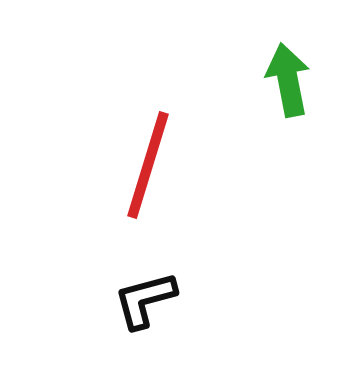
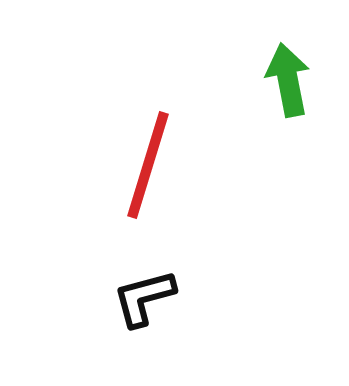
black L-shape: moved 1 px left, 2 px up
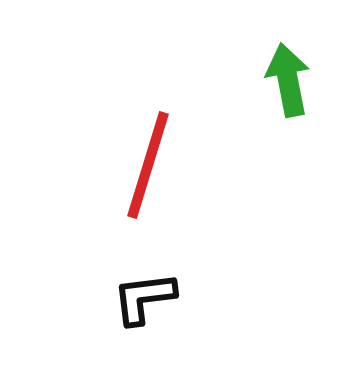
black L-shape: rotated 8 degrees clockwise
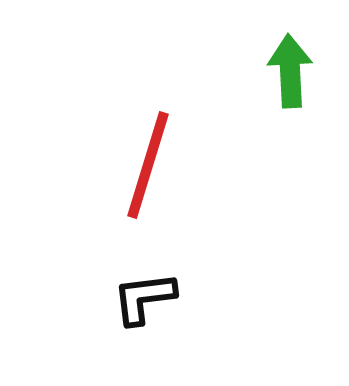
green arrow: moved 2 px right, 9 px up; rotated 8 degrees clockwise
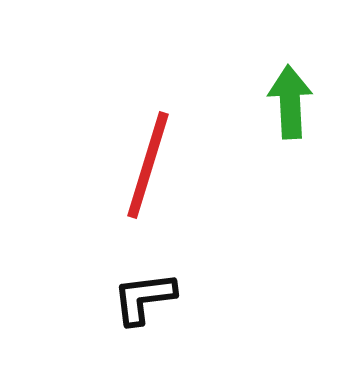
green arrow: moved 31 px down
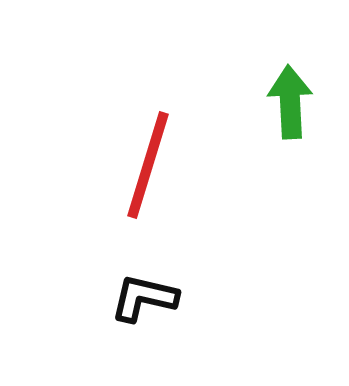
black L-shape: rotated 20 degrees clockwise
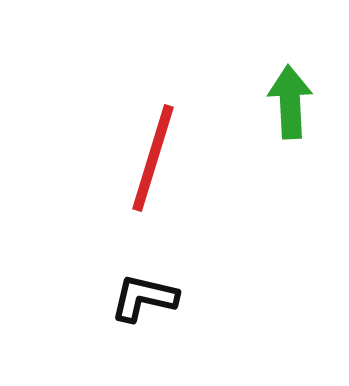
red line: moved 5 px right, 7 px up
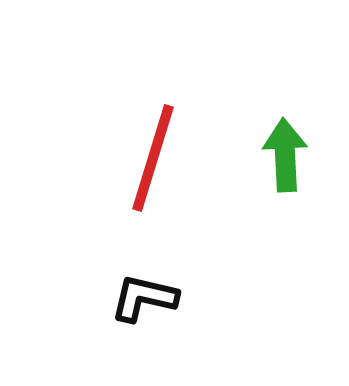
green arrow: moved 5 px left, 53 px down
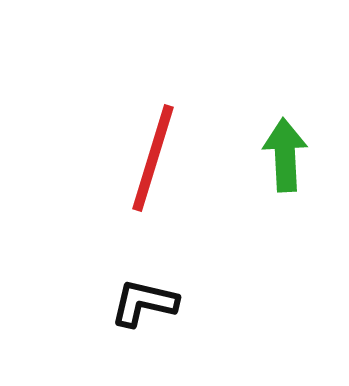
black L-shape: moved 5 px down
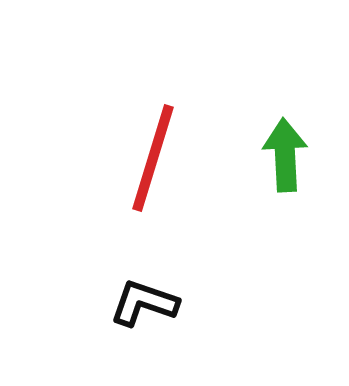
black L-shape: rotated 6 degrees clockwise
